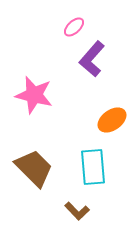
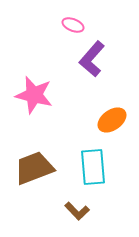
pink ellipse: moved 1 px left, 2 px up; rotated 65 degrees clockwise
brown trapezoid: rotated 66 degrees counterclockwise
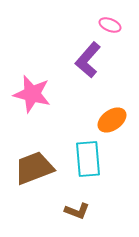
pink ellipse: moved 37 px right
purple L-shape: moved 4 px left, 1 px down
pink star: moved 2 px left, 1 px up
cyan rectangle: moved 5 px left, 8 px up
brown L-shape: rotated 25 degrees counterclockwise
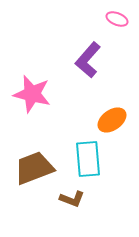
pink ellipse: moved 7 px right, 6 px up
brown L-shape: moved 5 px left, 12 px up
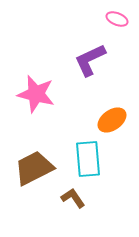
purple L-shape: moved 2 px right; rotated 24 degrees clockwise
pink star: moved 4 px right
brown trapezoid: rotated 6 degrees counterclockwise
brown L-shape: moved 1 px right, 1 px up; rotated 145 degrees counterclockwise
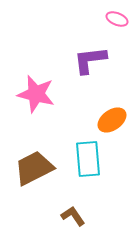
purple L-shape: rotated 18 degrees clockwise
brown L-shape: moved 18 px down
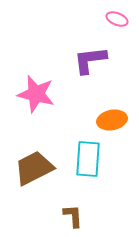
orange ellipse: rotated 24 degrees clockwise
cyan rectangle: rotated 9 degrees clockwise
brown L-shape: rotated 30 degrees clockwise
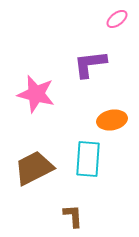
pink ellipse: rotated 60 degrees counterclockwise
purple L-shape: moved 4 px down
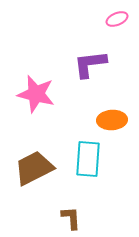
pink ellipse: rotated 15 degrees clockwise
orange ellipse: rotated 8 degrees clockwise
brown L-shape: moved 2 px left, 2 px down
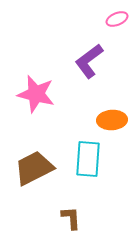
purple L-shape: moved 1 px left, 3 px up; rotated 30 degrees counterclockwise
